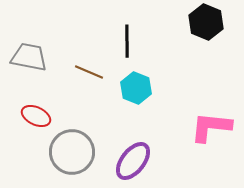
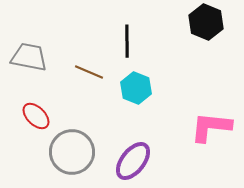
red ellipse: rotated 20 degrees clockwise
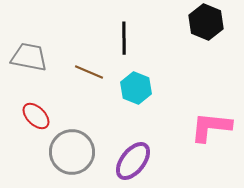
black line: moved 3 px left, 3 px up
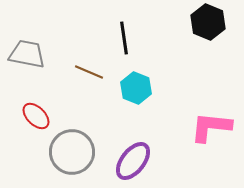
black hexagon: moved 2 px right
black line: rotated 8 degrees counterclockwise
gray trapezoid: moved 2 px left, 3 px up
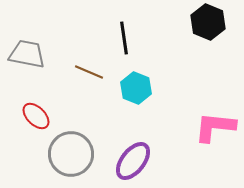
pink L-shape: moved 4 px right
gray circle: moved 1 px left, 2 px down
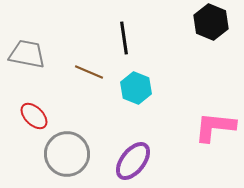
black hexagon: moved 3 px right
red ellipse: moved 2 px left
gray circle: moved 4 px left
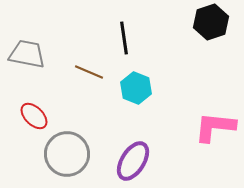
black hexagon: rotated 20 degrees clockwise
purple ellipse: rotated 6 degrees counterclockwise
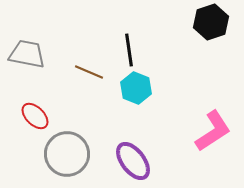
black line: moved 5 px right, 12 px down
red ellipse: moved 1 px right
pink L-shape: moved 2 px left, 4 px down; rotated 141 degrees clockwise
purple ellipse: rotated 69 degrees counterclockwise
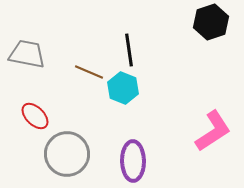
cyan hexagon: moved 13 px left
purple ellipse: rotated 36 degrees clockwise
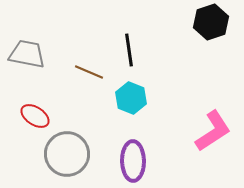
cyan hexagon: moved 8 px right, 10 px down
red ellipse: rotated 12 degrees counterclockwise
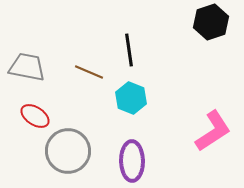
gray trapezoid: moved 13 px down
gray circle: moved 1 px right, 3 px up
purple ellipse: moved 1 px left
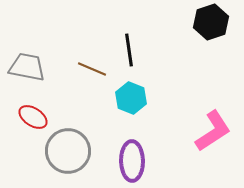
brown line: moved 3 px right, 3 px up
red ellipse: moved 2 px left, 1 px down
